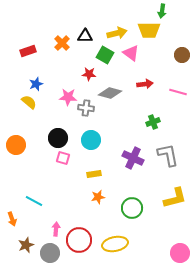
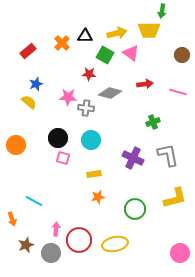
red rectangle: rotated 21 degrees counterclockwise
green circle: moved 3 px right, 1 px down
gray circle: moved 1 px right
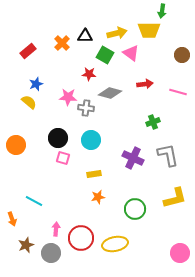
red circle: moved 2 px right, 2 px up
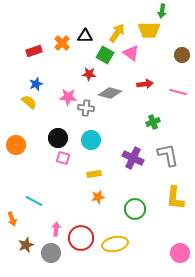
yellow arrow: rotated 42 degrees counterclockwise
red rectangle: moved 6 px right; rotated 21 degrees clockwise
yellow L-shape: rotated 110 degrees clockwise
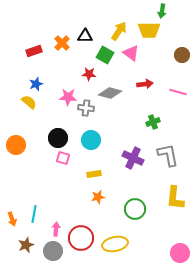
yellow arrow: moved 2 px right, 2 px up
cyan line: moved 13 px down; rotated 72 degrees clockwise
gray circle: moved 2 px right, 2 px up
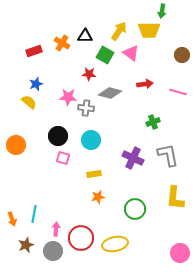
orange cross: rotated 14 degrees counterclockwise
black circle: moved 2 px up
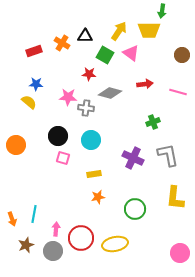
blue star: rotated 24 degrees clockwise
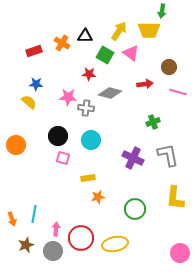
brown circle: moved 13 px left, 12 px down
yellow rectangle: moved 6 px left, 4 px down
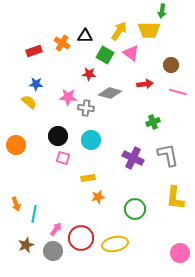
brown circle: moved 2 px right, 2 px up
orange arrow: moved 4 px right, 15 px up
pink arrow: rotated 32 degrees clockwise
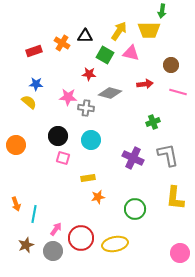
pink triangle: rotated 24 degrees counterclockwise
